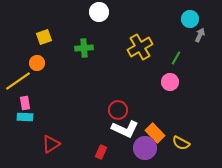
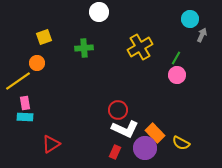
gray arrow: moved 2 px right
pink circle: moved 7 px right, 7 px up
red rectangle: moved 14 px right
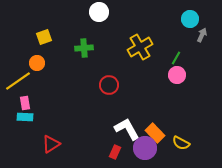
red circle: moved 9 px left, 25 px up
white L-shape: moved 2 px right; rotated 144 degrees counterclockwise
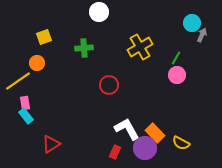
cyan circle: moved 2 px right, 4 px down
cyan rectangle: moved 1 px right, 1 px up; rotated 49 degrees clockwise
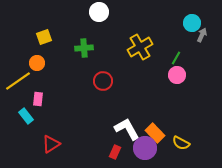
red circle: moved 6 px left, 4 px up
pink rectangle: moved 13 px right, 4 px up; rotated 16 degrees clockwise
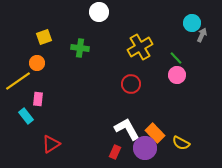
green cross: moved 4 px left; rotated 12 degrees clockwise
green line: rotated 72 degrees counterclockwise
red circle: moved 28 px right, 3 px down
